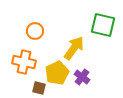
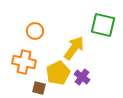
yellow pentagon: moved 1 px right
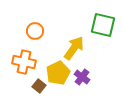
brown square: moved 2 px up; rotated 24 degrees clockwise
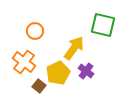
orange cross: rotated 25 degrees clockwise
purple cross: moved 4 px right, 6 px up
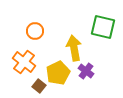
green square: moved 2 px down
yellow arrow: rotated 45 degrees counterclockwise
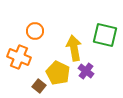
green square: moved 2 px right, 8 px down
orange cross: moved 5 px left, 5 px up; rotated 15 degrees counterclockwise
yellow pentagon: rotated 20 degrees counterclockwise
